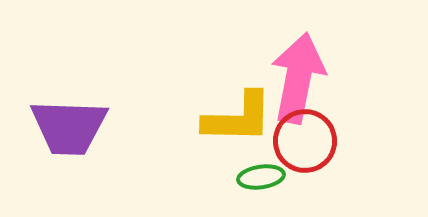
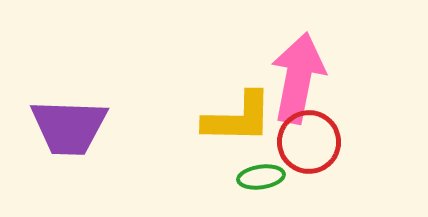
red circle: moved 4 px right, 1 px down
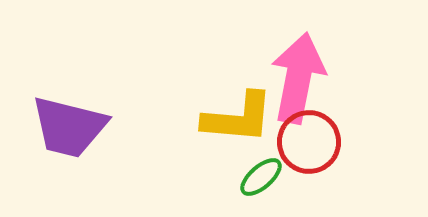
yellow L-shape: rotated 4 degrees clockwise
purple trapezoid: rotated 12 degrees clockwise
green ellipse: rotated 33 degrees counterclockwise
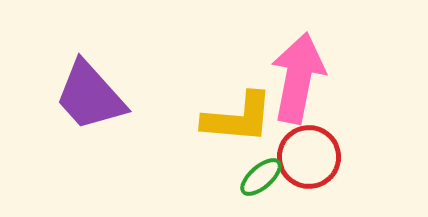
purple trapezoid: moved 21 px right, 31 px up; rotated 34 degrees clockwise
red circle: moved 15 px down
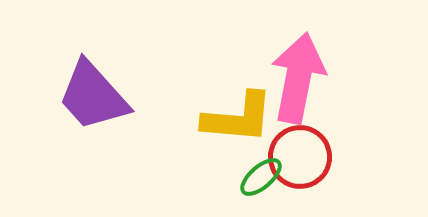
purple trapezoid: moved 3 px right
red circle: moved 9 px left
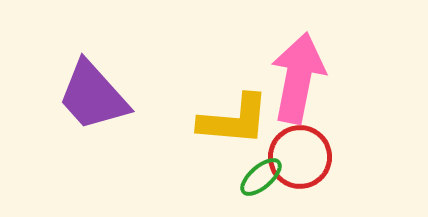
yellow L-shape: moved 4 px left, 2 px down
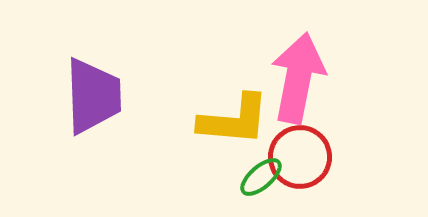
purple trapezoid: rotated 140 degrees counterclockwise
